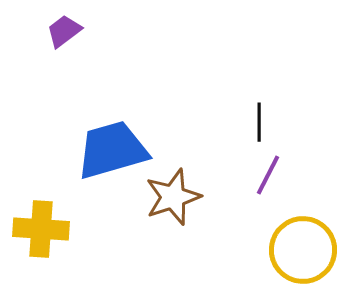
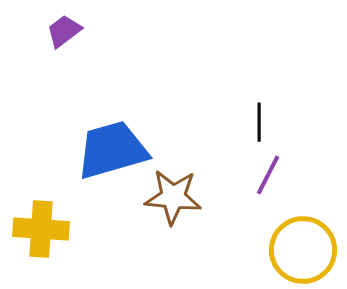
brown star: rotated 24 degrees clockwise
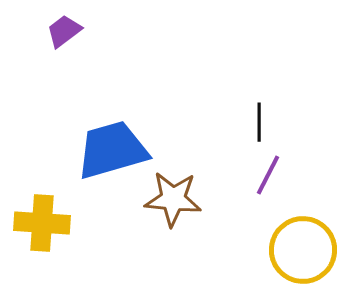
brown star: moved 2 px down
yellow cross: moved 1 px right, 6 px up
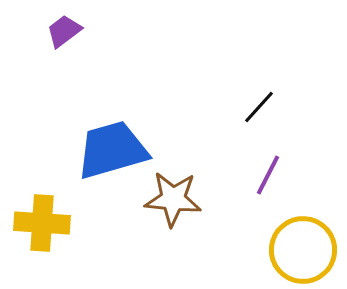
black line: moved 15 px up; rotated 42 degrees clockwise
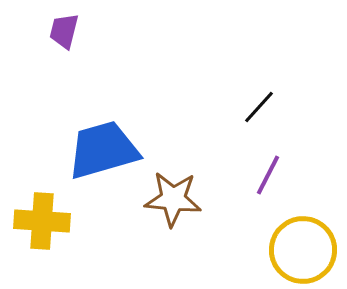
purple trapezoid: rotated 39 degrees counterclockwise
blue trapezoid: moved 9 px left
yellow cross: moved 2 px up
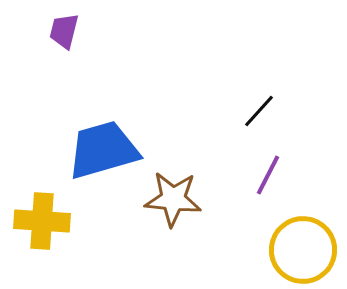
black line: moved 4 px down
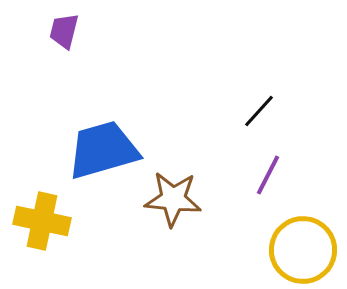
yellow cross: rotated 8 degrees clockwise
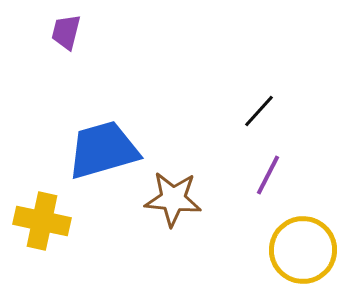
purple trapezoid: moved 2 px right, 1 px down
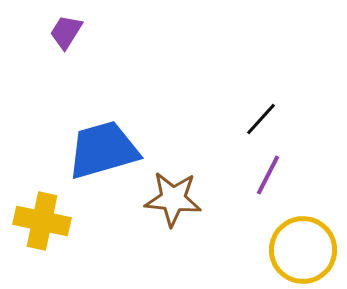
purple trapezoid: rotated 18 degrees clockwise
black line: moved 2 px right, 8 px down
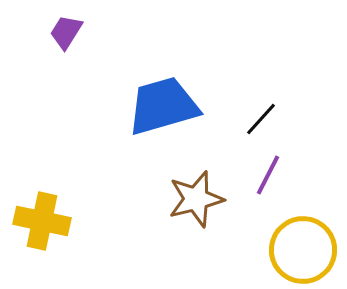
blue trapezoid: moved 60 px right, 44 px up
brown star: moved 23 px right; rotated 20 degrees counterclockwise
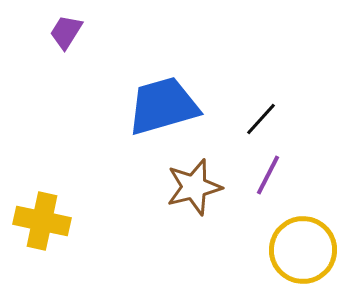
brown star: moved 2 px left, 12 px up
